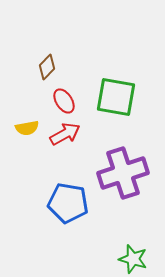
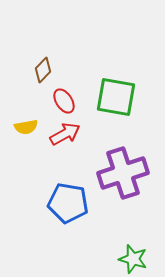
brown diamond: moved 4 px left, 3 px down
yellow semicircle: moved 1 px left, 1 px up
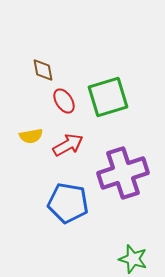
brown diamond: rotated 55 degrees counterclockwise
green square: moved 8 px left; rotated 27 degrees counterclockwise
yellow semicircle: moved 5 px right, 9 px down
red arrow: moved 3 px right, 11 px down
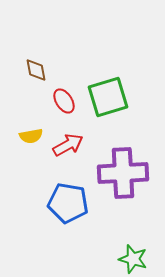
brown diamond: moved 7 px left
purple cross: rotated 15 degrees clockwise
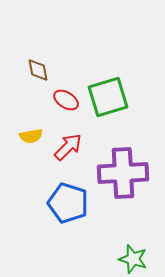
brown diamond: moved 2 px right
red ellipse: moved 2 px right, 1 px up; rotated 25 degrees counterclockwise
red arrow: moved 2 px down; rotated 16 degrees counterclockwise
blue pentagon: rotated 9 degrees clockwise
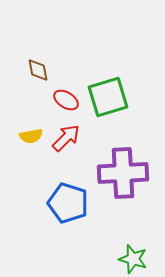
red arrow: moved 2 px left, 9 px up
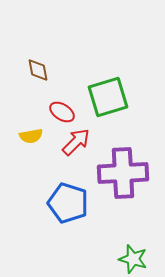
red ellipse: moved 4 px left, 12 px down
red arrow: moved 10 px right, 4 px down
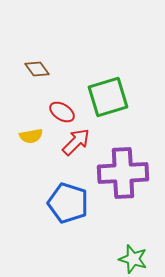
brown diamond: moved 1 px left, 1 px up; rotated 25 degrees counterclockwise
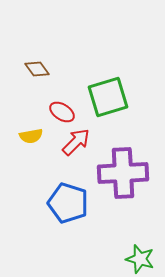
green star: moved 7 px right
